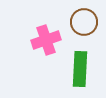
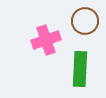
brown circle: moved 1 px right, 1 px up
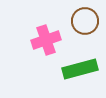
green rectangle: rotated 72 degrees clockwise
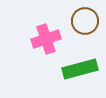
pink cross: moved 1 px up
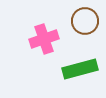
pink cross: moved 2 px left
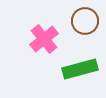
pink cross: rotated 20 degrees counterclockwise
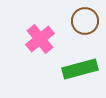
pink cross: moved 4 px left
